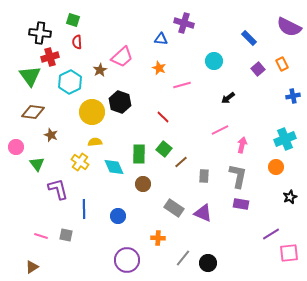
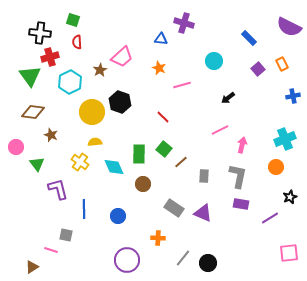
purple line at (271, 234): moved 1 px left, 16 px up
pink line at (41, 236): moved 10 px right, 14 px down
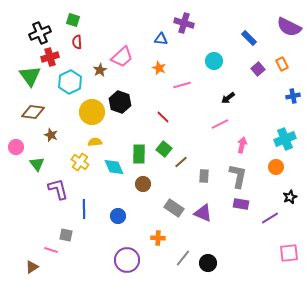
black cross at (40, 33): rotated 30 degrees counterclockwise
pink line at (220, 130): moved 6 px up
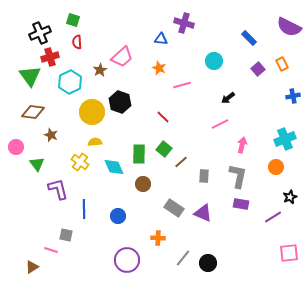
purple line at (270, 218): moved 3 px right, 1 px up
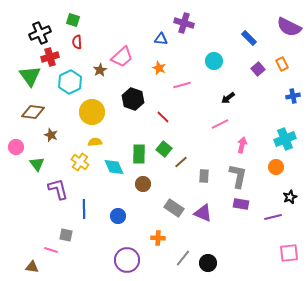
black hexagon at (120, 102): moved 13 px right, 3 px up
purple line at (273, 217): rotated 18 degrees clockwise
brown triangle at (32, 267): rotated 40 degrees clockwise
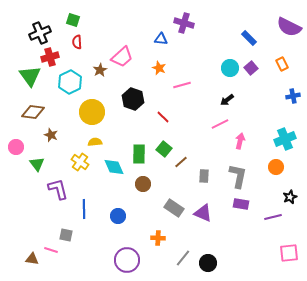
cyan circle at (214, 61): moved 16 px right, 7 px down
purple square at (258, 69): moved 7 px left, 1 px up
black arrow at (228, 98): moved 1 px left, 2 px down
pink arrow at (242, 145): moved 2 px left, 4 px up
brown triangle at (32, 267): moved 8 px up
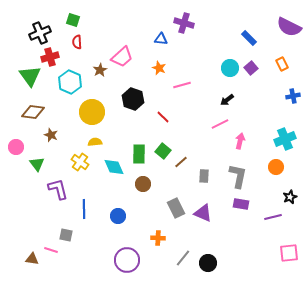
cyan hexagon at (70, 82): rotated 10 degrees counterclockwise
green square at (164, 149): moved 1 px left, 2 px down
gray rectangle at (174, 208): moved 2 px right; rotated 30 degrees clockwise
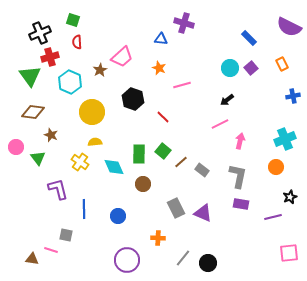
green triangle at (37, 164): moved 1 px right, 6 px up
gray rectangle at (204, 176): moved 2 px left, 6 px up; rotated 56 degrees counterclockwise
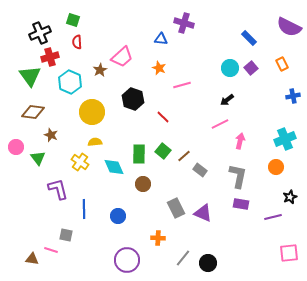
brown line at (181, 162): moved 3 px right, 6 px up
gray rectangle at (202, 170): moved 2 px left
